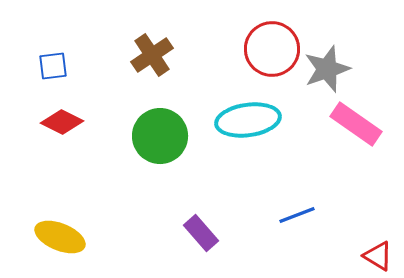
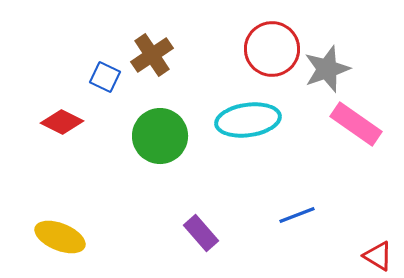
blue square: moved 52 px right, 11 px down; rotated 32 degrees clockwise
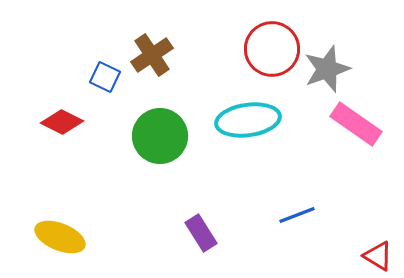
purple rectangle: rotated 9 degrees clockwise
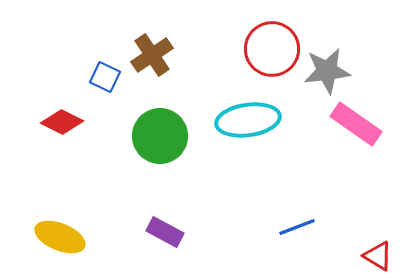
gray star: moved 2 px down; rotated 12 degrees clockwise
blue line: moved 12 px down
purple rectangle: moved 36 px left, 1 px up; rotated 30 degrees counterclockwise
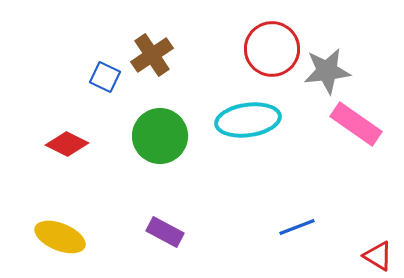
red diamond: moved 5 px right, 22 px down
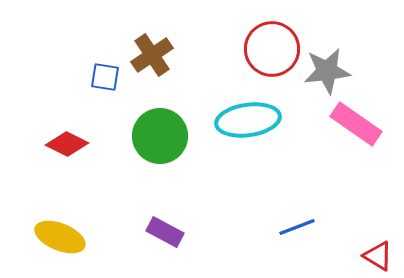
blue square: rotated 16 degrees counterclockwise
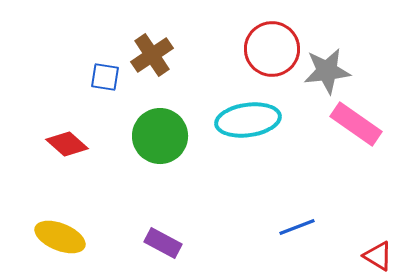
red diamond: rotated 15 degrees clockwise
purple rectangle: moved 2 px left, 11 px down
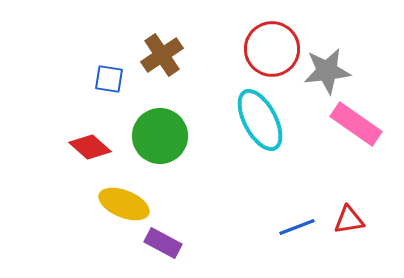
brown cross: moved 10 px right
blue square: moved 4 px right, 2 px down
cyan ellipse: moved 12 px right; rotated 70 degrees clockwise
red diamond: moved 23 px right, 3 px down
yellow ellipse: moved 64 px right, 33 px up
red triangle: moved 29 px left, 36 px up; rotated 40 degrees counterclockwise
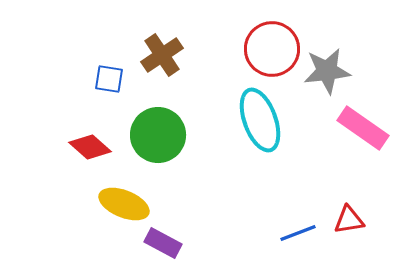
cyan ellipse: rotated 8 degrees clockwise
pink rectangle: moved 7 px right, 4 px down
green circle: moved 2 px left, 1 px up
blue line: moved 1 px right, 6 px down
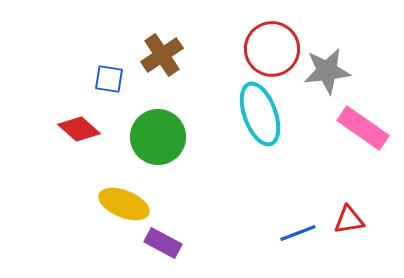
cyan ellipse: moved 6 px up
green circle: moved 2 px down
red diamond: moved 11 px left, 18 px up
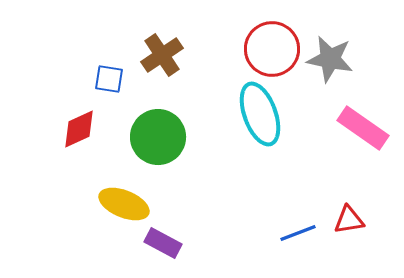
gray star: moved 3 px right, 12 px up; rotated 18 degrees clockwise
red diamond: rotated 66 degrees counterclockwise
